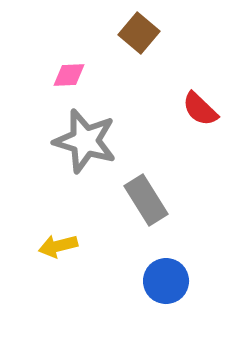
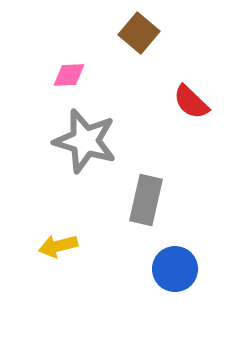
red semicircle: moved 9 px left, 7 px up
gray rectangle: rotated 45 degrees clockwise
blue circle: moved 9 px right, 12 px up
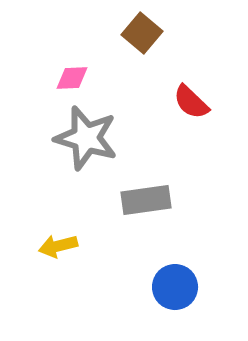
brown square: moved 3 px right
pink diamond: moved 3 px right, 3 px down
gray star: moved 1 px right, 3 px up
gray rectangle: rotated 69 degrees clockwise
blue circle: moved 18 px down
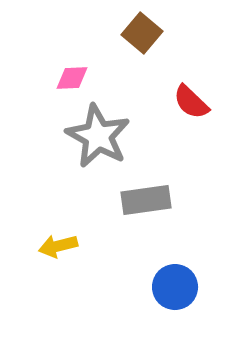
gray star: moved 12 px right, 2 px up; rotated 12 degrees clockwise
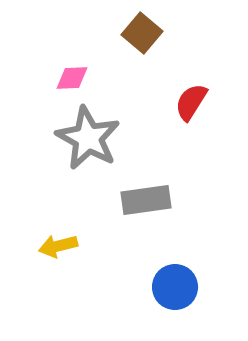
red semicircle: rotated 78 degrees clockwise
gray star: moved 10 px left, 2 px down
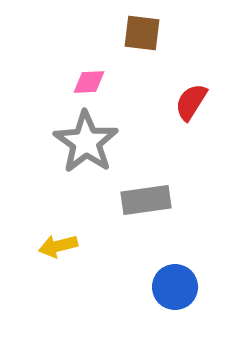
brown square: rotated 33 degrees counterclockwise
pink diamond: moved 17 px right, 4 px down
gray star: moved 2 px left, 4 px down; rotated 6 degrees clockwise
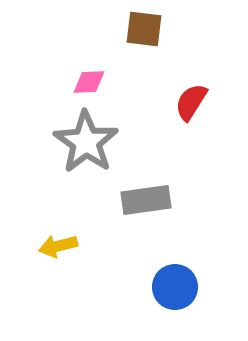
brown square: moved 2 px right, 4 px up
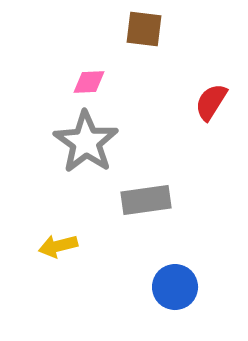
red semicircle: moved 20 px right
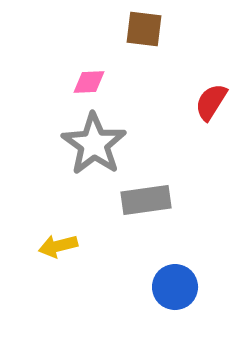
gray star: moved 8 px right, 2 px down
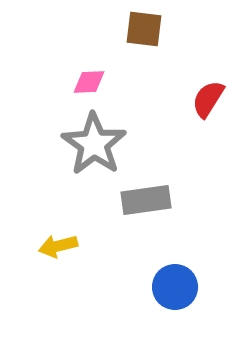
red semicircle: moved 3 px left, 3 px up
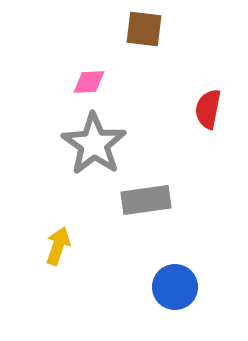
red semicircle: moved 10 px down; rotated 21 degrees counterclockwise
yellow arrow: rotated 123 degrees clockwise
